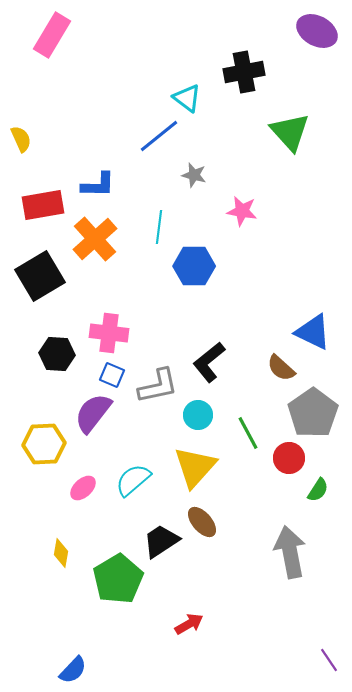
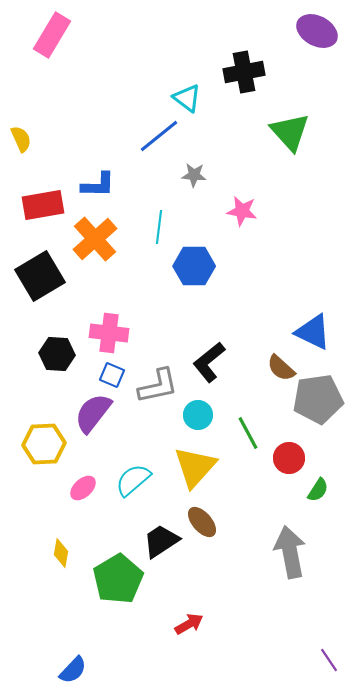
gray star: rotated 10 degrees counterclockwise
gray pentagon: moved 5 px right, 14 px up; rotated 27 degrees clockwise
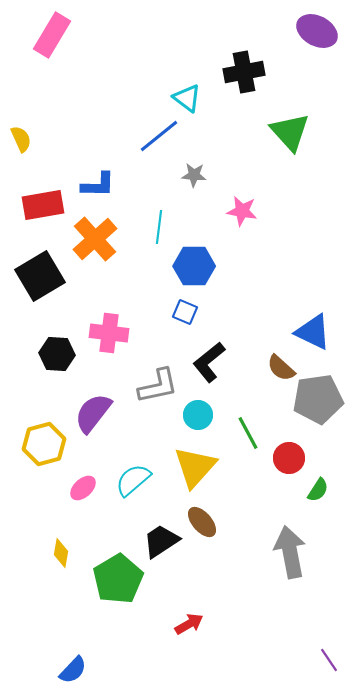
blue square: moved 73 px right, 63 px up
yellow hexagon: rotated 12 degrees counterclockwise
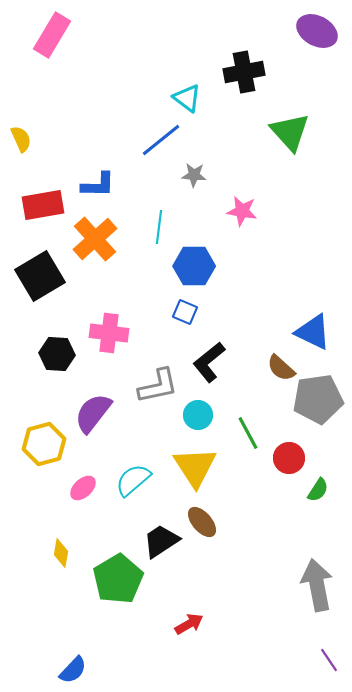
blue line: moved 2 px right, 4 px down
yellow triangle: rotated 15 degrees counterclockwise
gray arrow: moved 27 px right, 33 px down
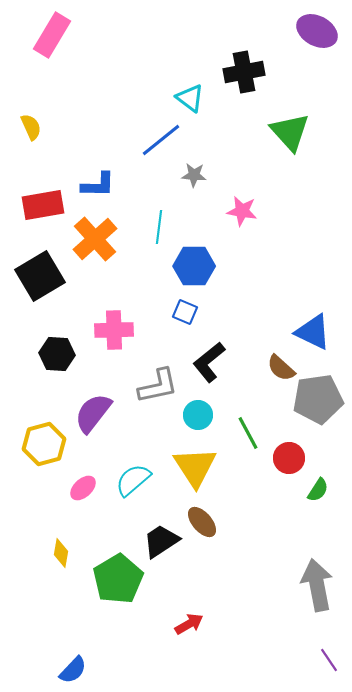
cyan triangle: moved 3 px right
yellow semicircle: moved 10 px right, 12 px up
pink cross: moved 5 px right, 3 px up; rotated 9 degrees counterclockwise
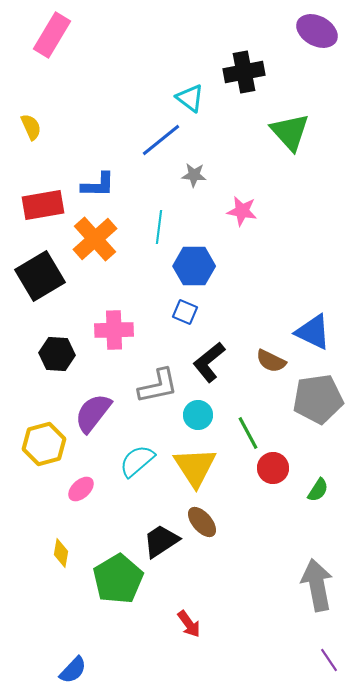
brown semicircle: moved 10 px left, 7 px up; rotated 16 degrees counterclockwise
red circle: moved 16 px left, 10 px down
cyan semicircle: moved 4 px right, 19 px up
pink ellipse: moved 2 px left, 1 px down
red arrow: rotated 84 degrees clockwise
